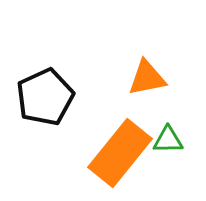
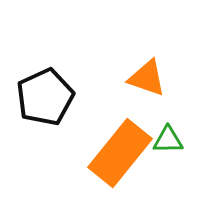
orange triangle: rotated 30 degrees clockwise
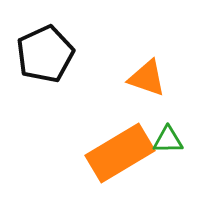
black pentagon: moved 43 px up
orange rectangle: rotated 20 degrees clockwise
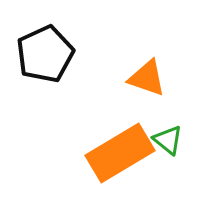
green triangle: rotated 40 degrees clockwise
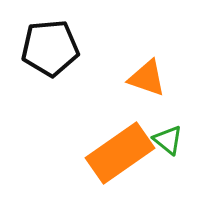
black pentagon: moved 5 px right, 6 px up; rotated 20 degrees clockwise
orange rectangle: rotated 4 degrees counterclockwise
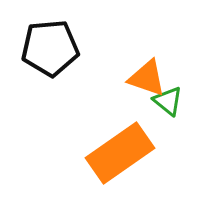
green triangle: moved 39 px up
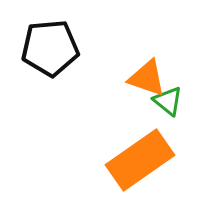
orange rectangle: moved 20 px right, 7 px down
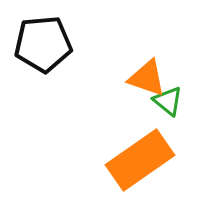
black pentagon: moved 7 px left, 4 px up
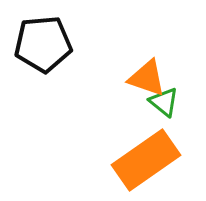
green triangle: moved 4 px left, 1 px down
orange rectangle: moved 6 px right
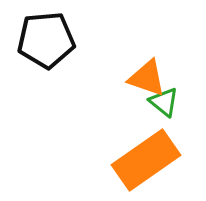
black pentagon: moved 3 px right, 4 px up
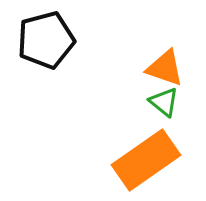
black pentagon: rotated 10 degrees counterclockwise
orange triangle: moved 18 px right, 10 px up
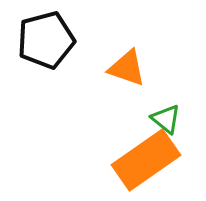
orange triangle: moved 38 px left
green triangle: moved 2 px right, 17 px down
